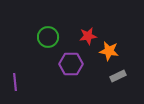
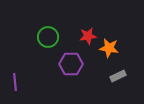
orange star: moved 3 px up
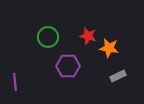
red star: rotated 24 degrees clockwise
purple hexagon: moved 3 px left, 2 px down
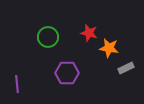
red star: moved 1 px right, 3 px up
purple hexagon: moved 1 px left, 7 px down
gray rectangle: moved 8 px right, 8 px up
purple line: moved 2 px right, 2 px down
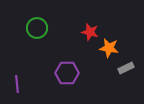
red star: moved 1 px right, 1 px up
green circle: moved 11 px left, 9 px up
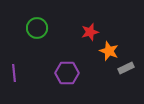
red star: rotated 30 degrees counterclockwise
orange star: moved 3 px down; rotated 12 degrees clockwise
purple line: moved 3 px left, 11 px up
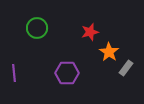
orange star: moved 1 px down; rotated 12 degrees clockwise
gray rectangle: rotated 28 degrees counterclockwise
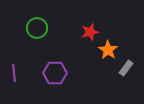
orange star: moved 1 px left, 2 px up
purple hexagon: moved 12 px left
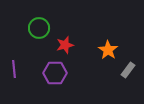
green circle: moved 2 px right
red star: moved 25 px left, 13 px down
gray rectangle: moved 2 px right, 2 px down
purple line: moved 4 px up
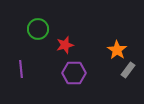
green circle: moved 1 px left, 1 px down
orange star: moved 9 px right
purple line: moved 7 px right
purple hexagon: moved 19 px right
